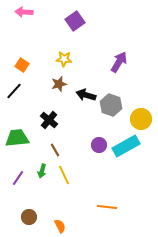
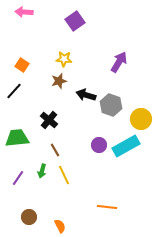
brown star: moved 3 px up
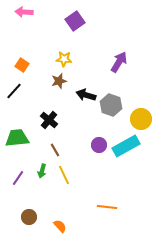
orange semicircle: rotated 16 degrees counterclockwise
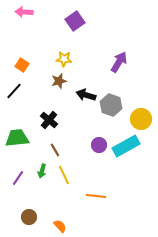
orange line: moved 11 px left, 11 px up
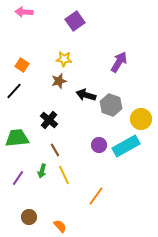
orange line: rotated 60 degrees counterclockwise
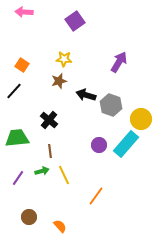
cyan rectangle: moved 2 px up; rotated 20 degrees counterclockwise
brown line: moved 5 px left, 1 px down; rotated 24 degrees clockwise
green arrow: rotated 120 degrees counterclockwise
